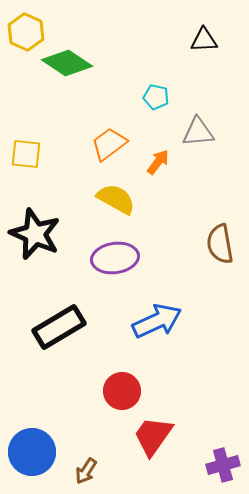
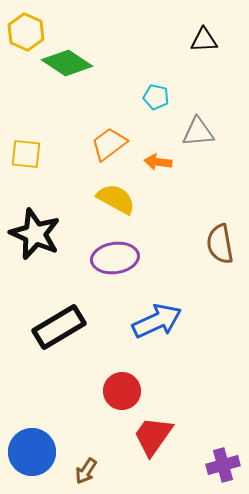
orange arrow: rotated 120 degrees counterclockwise
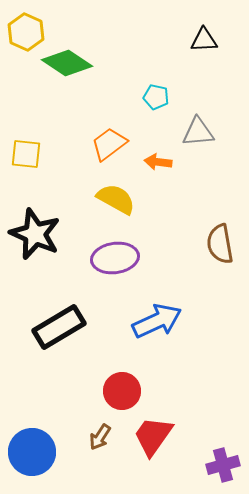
brown arrow: moved 14 px right, 34 px up
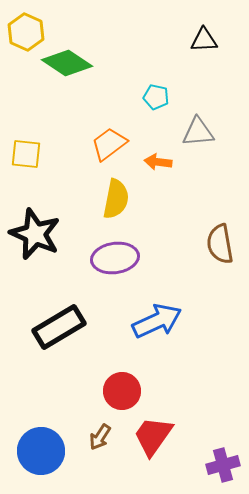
yellow semicircle: rotated 72 degrees clockwise
blue circle: moved 9 px right, 1 px up
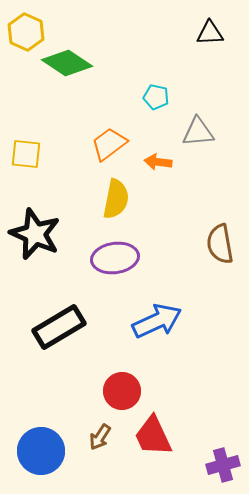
black triangle: moved 6 px right, 7 px up
red trapezoid: rotated 60 degrees counterclockwise
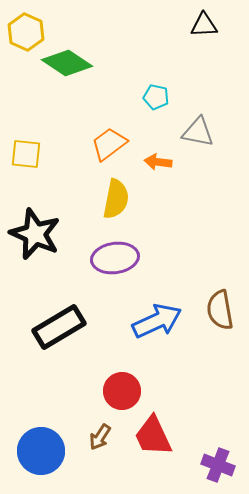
black triangle: moved 6 px left, 8 px up
gray triangle: rotated 16 degrees clockwise
brown semicircle: moved 66 px down
purple cross: moved 5 px left; rotated 36 degrees clockwise
